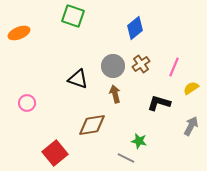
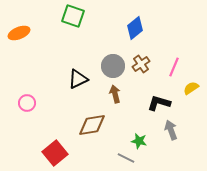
black triangle: rotated 45 degrees counterclockwise
gray arrow: moved 20 px left, 4 px down; rotated 48 degrees counterclockwise
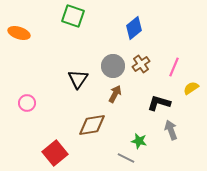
blue diamond: moved 1 px left
orange ellipse: rotated 40 degrees clockwise
black triangle: rotated 30 degrees counterclockwise
brown arrow: rotated 42 degrees clockwise
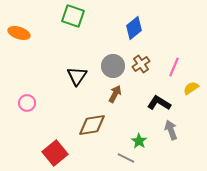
black triangle: moved 1 px left, 3 px up
black L-shape: rotated 15 degrees clockwise
green star: rotated 21 degrees clockwise
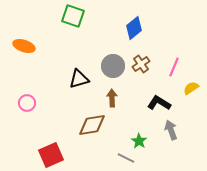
orange ellipse: moved 5 px right, 13 px down
black triangle: moved 2 px right, 3 px down; rotated 40 degrees clockwise
brown arrow: moved 3 px left, 4 px down; rotated 30 degrees counterclockwise
red square: moved 4 px left, 2 px down; rotated 15 degrees clockwise
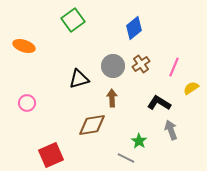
green square: moved 4 px down; rotated 35 degrees clockwise
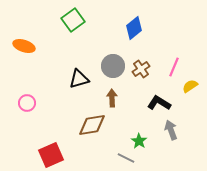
brown cross: moved 5 px down
yellow semicircle: moved 1 px left, 2 px up
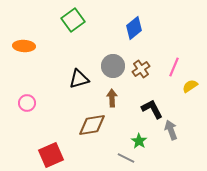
orange ellipse: rotated 15 degrees counterclockwise
black L-shape: moved 7 px left, 6 px down; rotated 30 degrees clockwise
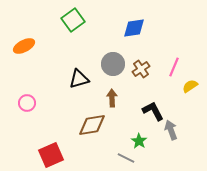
blue diamond: rotated 30 degrees clockwise
orange ellipse: rotated 30 degrees counterclockwise
gray circle: moved 2 px up
black L-shape: moved 1 px right, 2 px down
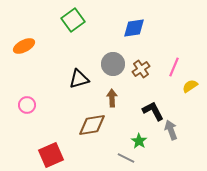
pink circle: moved 2 px down
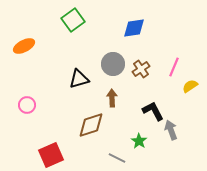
brown diamond: moved 1 px left; rotated 8 degrees counterclockwise
gray line: moved 9 px left
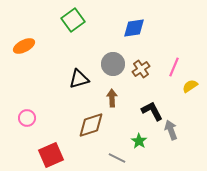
pink circle: moved 13 px down
black L-shape: moved 1 px left
